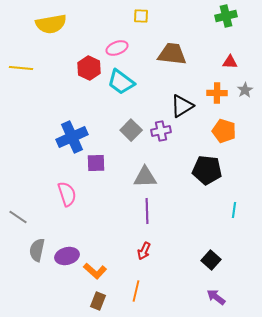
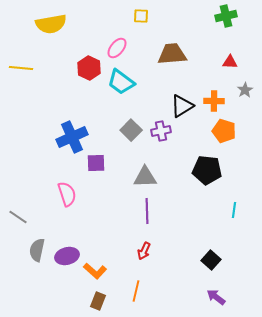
pink ellipse: rotated 30 degrees counterclockwise
brown trapezoid: rotated 12 degrees counterclockwise
orange cross: moved 3 px left, 8 px down
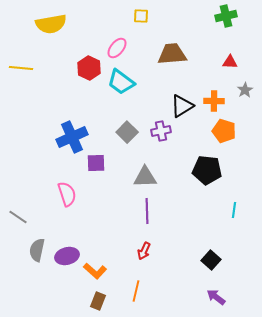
gray square: moved 4 px left, 2 px down
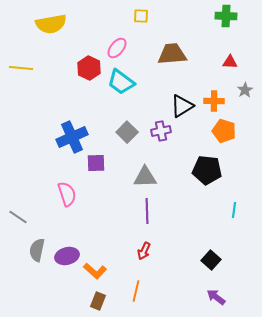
green cross: rotated 15 degrees clockwise
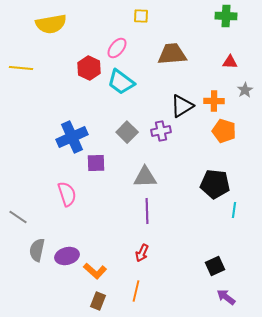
black pentagon: moved 8 px right, 14 px down
red arrow: moved 2 px left, 2 px down
black square: moved 4 px right, 6 px down; rotated 24 degrees clockwise
purple arrow: moved 10 px right
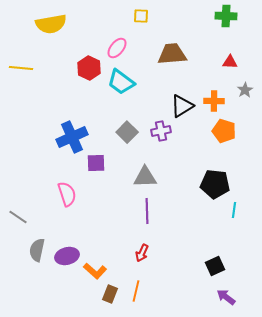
brown rectangle: moved 12 px right, 7 px up
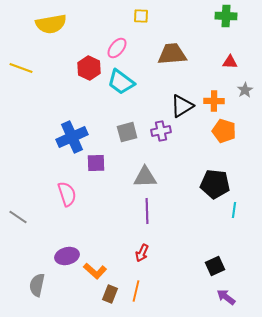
yellow line: rotated 15 degrees clockwise
gray square: rotated 30 degrees clockwise
gray semicircle: moved 35 px down
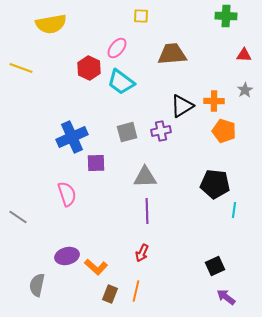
red triangle: moved 14 px right, 7 px up
orange L-shape: moved 1 px right, 4 px up
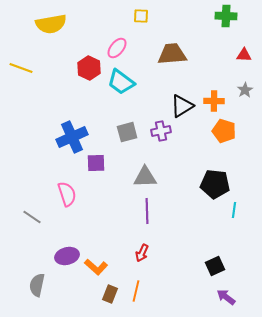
gray line: moved 14 px right
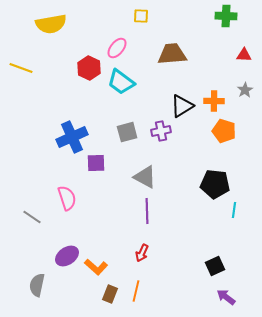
gray triangle: rotated 30 degrees clockwise
pink semicircle: moved 4 px down
purple ellipse: rotated 20 degrees counterclockwise
